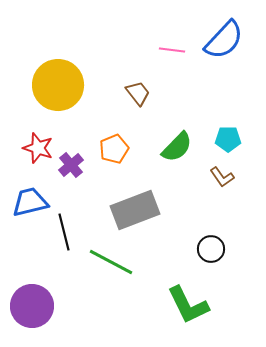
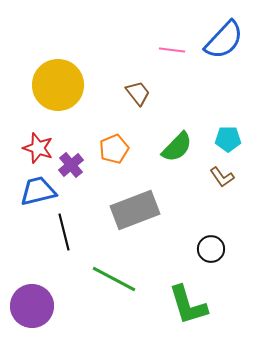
blue trapezoid: moved 8 px right, 11 px up
green line: moved 3 px right, 17 px down
green L-shape: rotated 9 degrees clockwise
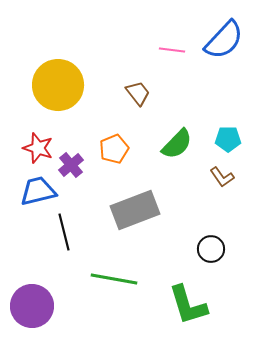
green semicircle: moved 3 px up
green line: rotated 18 degrees counterclockwise
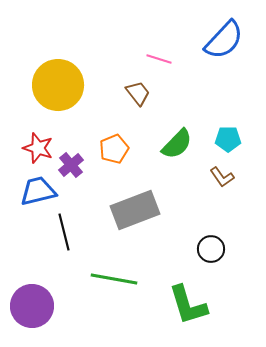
pink line: moved 13 px left, 9 px down; rotated 10 degrees clockwise
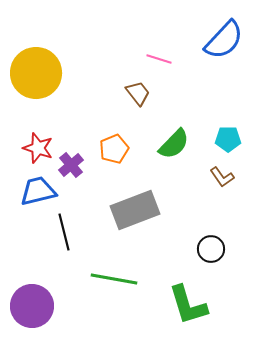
yellow circle: moved 22 px left, 12 px up
green semicircle: moved 3 px left
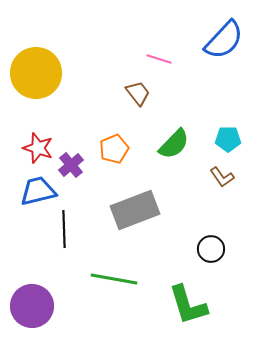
black line: moved 3 px up; rotated 12 degrees clockwise
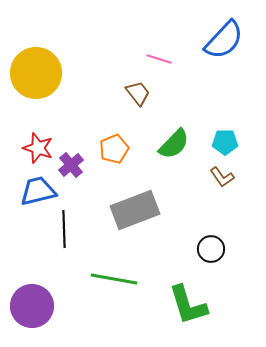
cyan pentagon: moved 3 px left, 3 px down
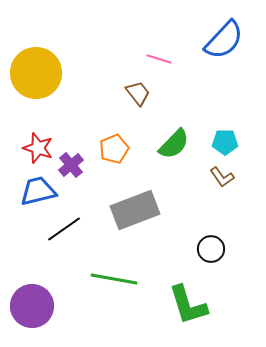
black line: rotated 57 degrees clockwise
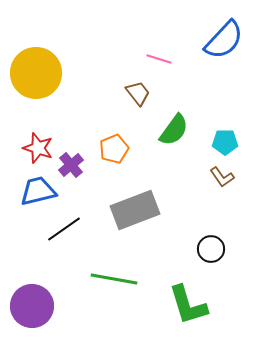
green semicircle: moved 14 px up; rotated 8 degrees counterclockwise
